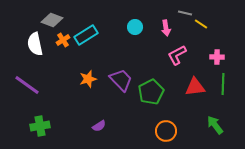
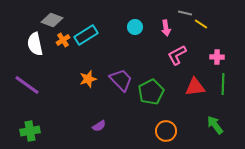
green cross: moved 10 px left, 5 px down
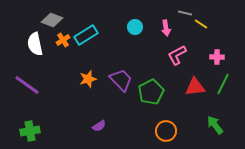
green line: rotated 25 degrees clockwise
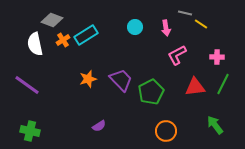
green cross: rotated 24 degrees clockwise
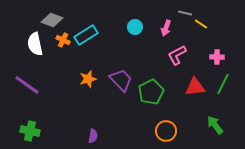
pink arrow: rotated 28 degrees clockwise
orange cross: rotated 32 degrees counterclockwise
purple semicircle: moved 6 px left, 10 px down; rotated 48 degrees counterclockwise
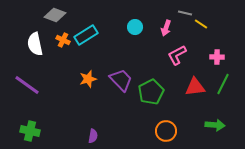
gray diamond: moved 3 px right, 5 px up
green arrow: rotated 132 degrees clockwise
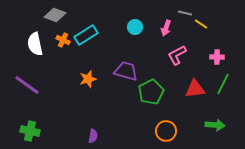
purple trapezoid: moved 5 px right, 9 px up; rotated 30 degrees counterclockwise
red triangle: moved 2 px down
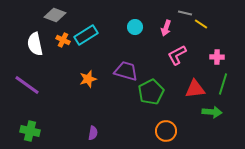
green line: rotated 10 degrees counterclockwise
green arrow: moved 3 px left, 13 px up
purple semicircle: moved 3 px up
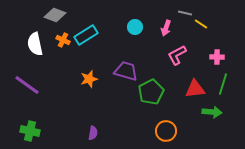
orange star: moved 1 px right
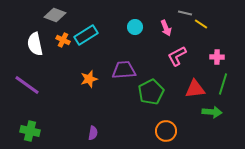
pink arrow: rotated 42 degrees counterclockwise
pink L-shape: moved 1 px down
purple trapezoid: moved 2 px left, 1 px up; rotated 20 degrees counterclockwise
